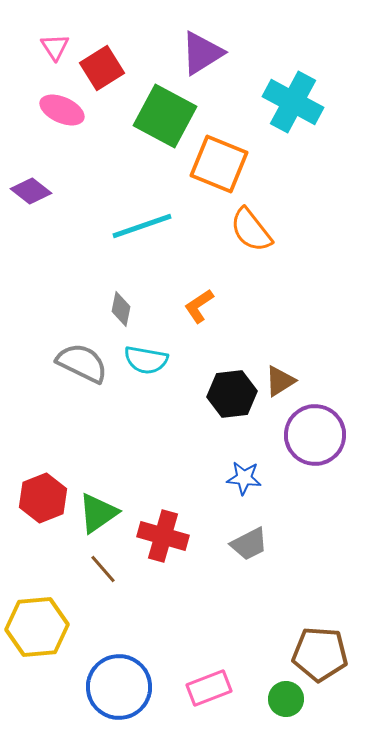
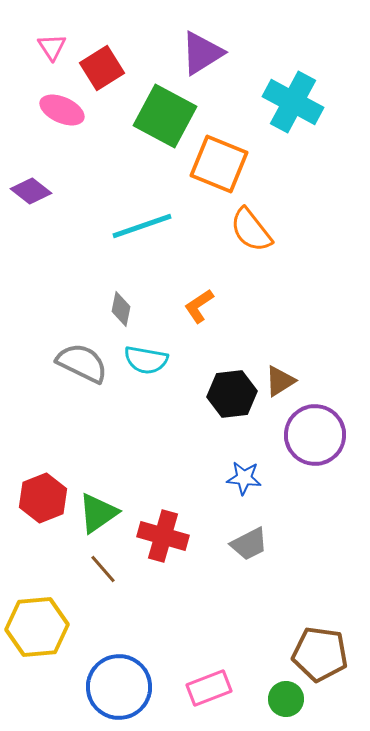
pink triangle: moved 3 px left
brown pentagon: rotated 4 degrees clockwise
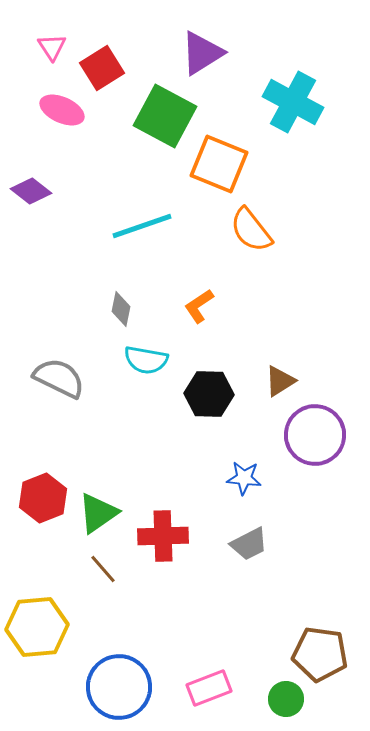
gray semicircle: moved 23 px left, 15 px down
black hexagon: moved 23 px left; rotated 9 degrees clockwise
red cross: rotated 18 degrees counterclockwise
